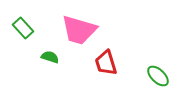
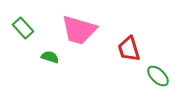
red trapezoid: moved 23 px right, 14 px up
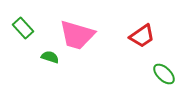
pink trapezoid: moved 2 px left, 5 px down
red trapezoid: moved 13 px right, 13 px up; rotated 108 degrees counterclockwise
green ellipse: moved 6 px right, 2 px up
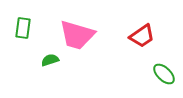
green rectangle: rotated 50 degrees clockwise
green semicircle: moved 3 px down; rotated 36 degrees counterclockwise
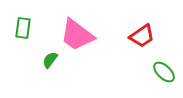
pink trapezoid: rotated 21 degrees clockwise
green semicircle: rotated 36 degrees counterclockwise
green ellipse: moved 2 px up
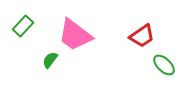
green rectangle: moved 2 px up; rotated 35 degrees clockwise
pink trapezoid: moved 2 px left
green ellipse: moved 7 px up
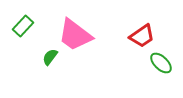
green semicircle: moved 3 px up
green ellipse: moved 3 px left, 2 px up
